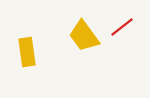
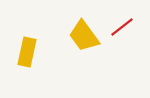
yellow rectangle: rotated 20 degrees clockwise
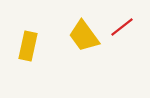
yellow rectangle: moved 1 px right, 6 px up
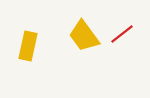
red line: moved 7 px down
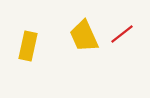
yellow trapezoid: rotated 12 degrees clockwise
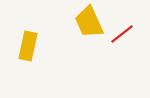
yellow trapezoid: moved 5 px right, 14 px up
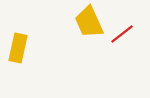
yellow rectangle: moved 10 px left, 2 px down
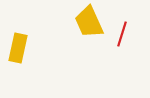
red line: rotated 35 degrees counterclockwise
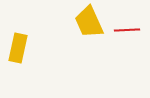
red line: moved 5 px right, 4 px up; rotated 70 degrees clockwise
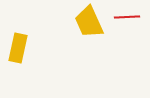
red line: moved 13 px up
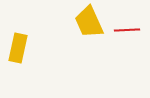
red line: moved 13 px down
